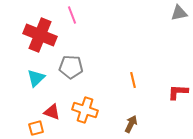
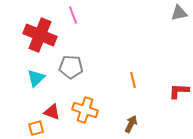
pink line: moved 1 px right
red L-shape: moved 1 px right, 1 px up
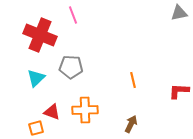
orange cross: rotated 20 degrees counterclockwise
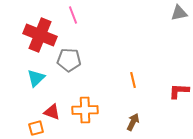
gray pentagon: moved 2 px left, 7 px up
brown arrow: moved 2 px right, 2 px up
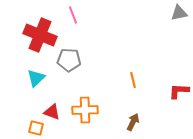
orange square: rotated 28 degrees clockwise
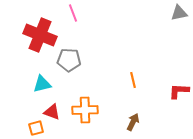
pink line: moved 2 px up
cyan triangle: moved 6 px right, 6 px down; rotated 30 degrees clockwise
orange square: rotated 28 degrees counterclockwise
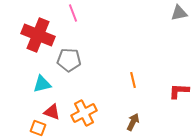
red cross: moved 2 px left
orange cross: moved 1 px left, 3 px down; rotated 25 degrees counterclockwise
orange square: moved 2 px right; rotated 35 degrees clockwise
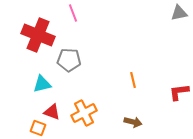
red L-shape: moved 1 px down; rotated 10 degrees counterclockwise
brown arrow: rotated 78 degrees clockwise
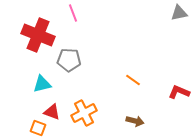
orange line: rotated 42 degrees counterclockwise
red L-shape: rotated 30 degrees clockwise
brown arrow: moved 2 px right, 1 px up
